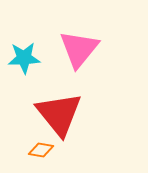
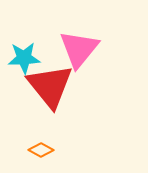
red triangle: moved 9 px left, 28 px up
orange diamond: rotated 20 degrees clockwise
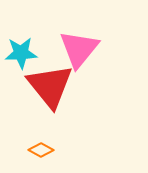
cyan star: moved 3 px left, 5 px up
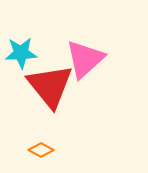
pink triangle: moved 6 px right, 10 px down; rotated 9 degrees clockwise
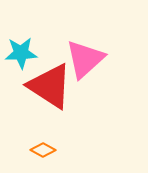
red triangle: rotated 18 degrees counterclockwise
orange diamond: moved 2 px right
